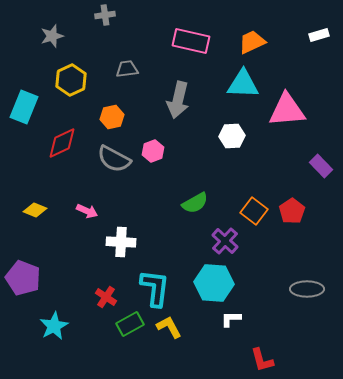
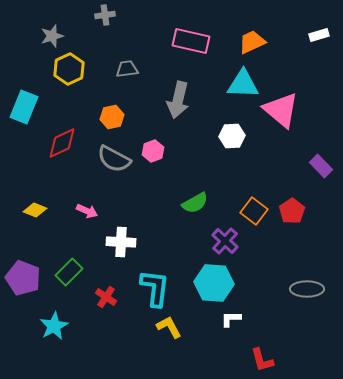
yellow hexagon: moved 2 px left, 11 px up
pink triangle: moved 6 px left; rotated 45 degrees clockwise
green rectangle: moved 61 px left, 52 px up; rotated 16 degrees counterclockwise
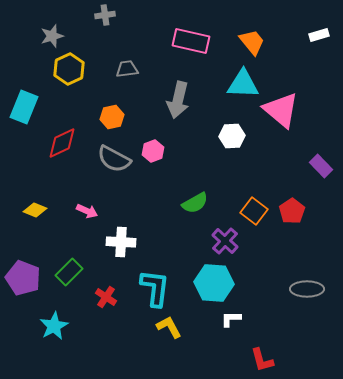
orange trapezoid: rotated 76 degrees clockwise
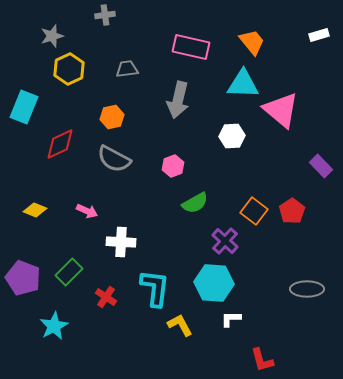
pink rectangle: moved 6 px down
red diamond: moved 2 px left, 1 px down
pink hexagon: moved 20 px right, 15 px down
yellow L-shape: moved 11 px right, 2 px up
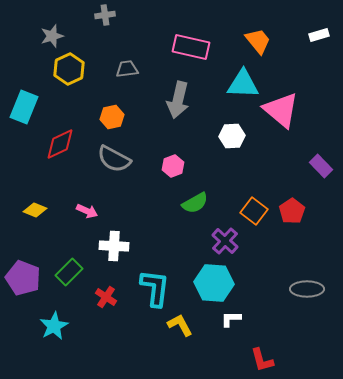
orange trapezoid: moved 6 px right, 1 px up
white cross: moved 7 px left, 4 px down
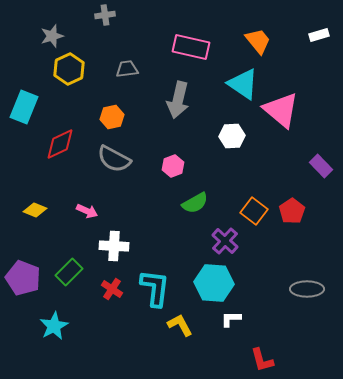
cyan triangle: rotated 32 degrees clockwise
red cross: moved 6 px right, 8 px up
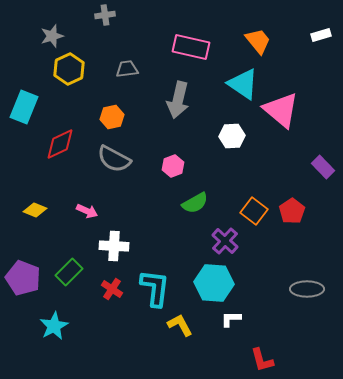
white rectangle: moved 2 px right
purple rectangle: moved 2 px right, 1 px down
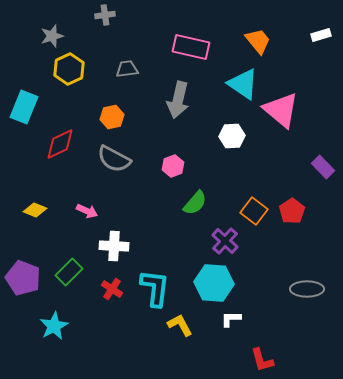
green semicircle: rotated 20 degrees counterclockwise
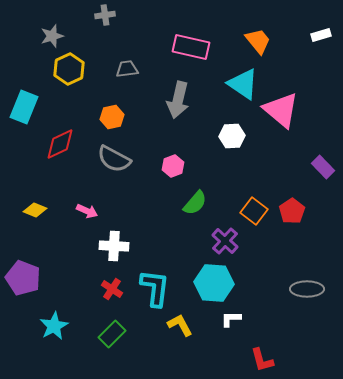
green rectangle: moved 43 px right, 62 px down
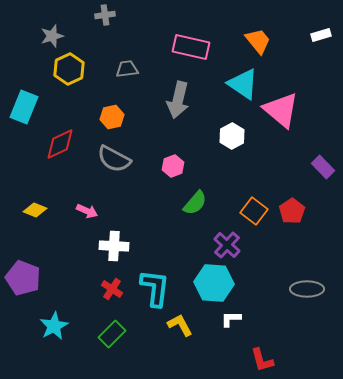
white hexagon: rotated 25 degrees counterclockwise
purple cross: moved 2 px right, 4 px down
